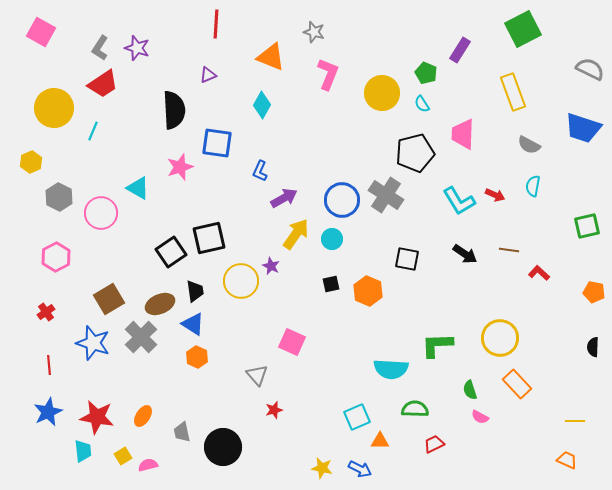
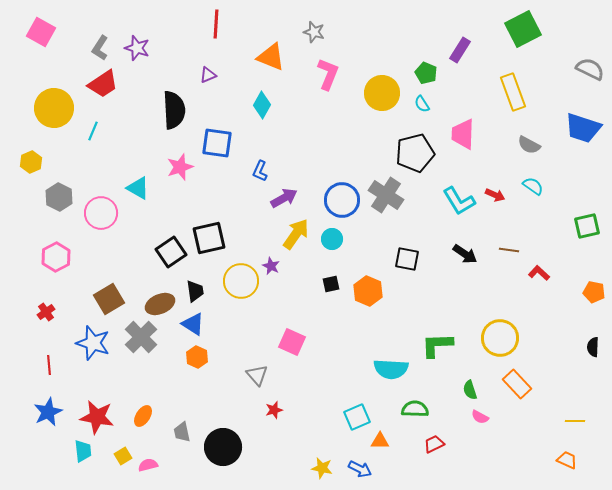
cyan semicircle at (533, 186): rotated 115 degrees clockwise
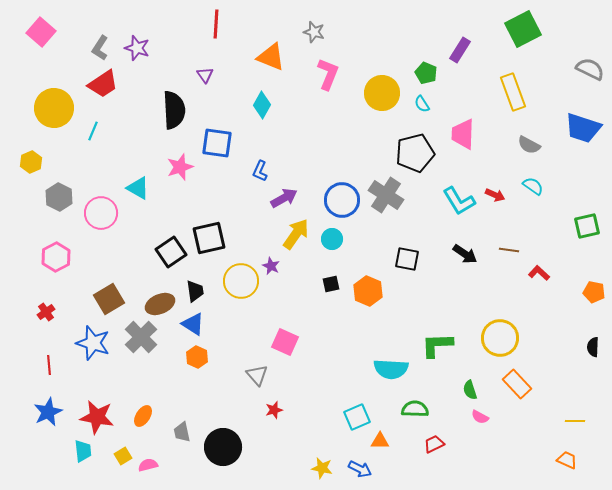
pink square at (41, 32): rotated 12 degrees clockwise
purple triangle at (208, 75): moved 3 px left; rotated 42 degrees counterclockwise
pink square at (292, 342): moved 7 px left
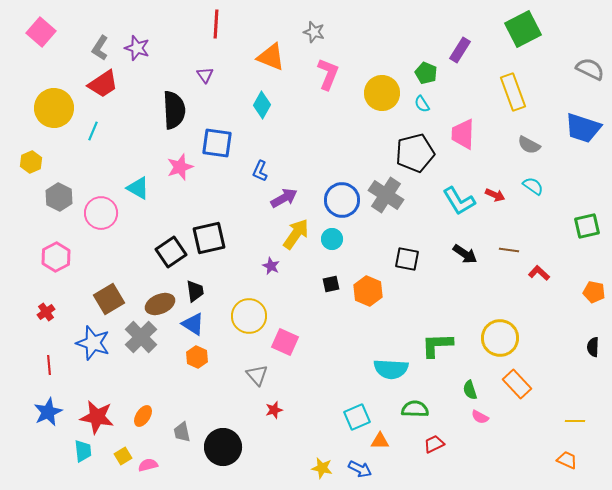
yellow circle at (241, 281): moved 8 px right, 35 px down
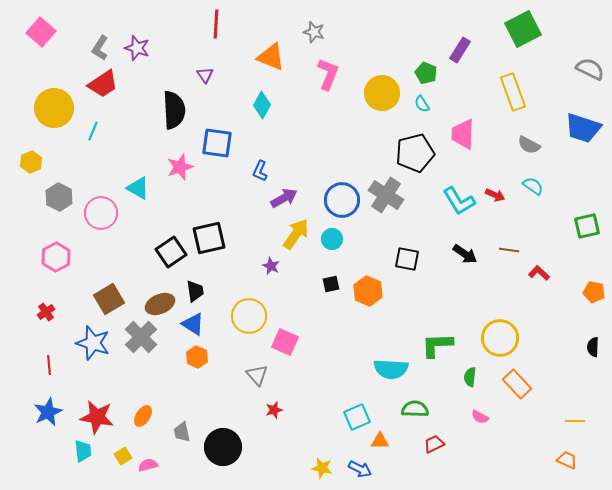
green semicircle at (470, 390): moved 13 px up; rotated 24 degrees clockwise
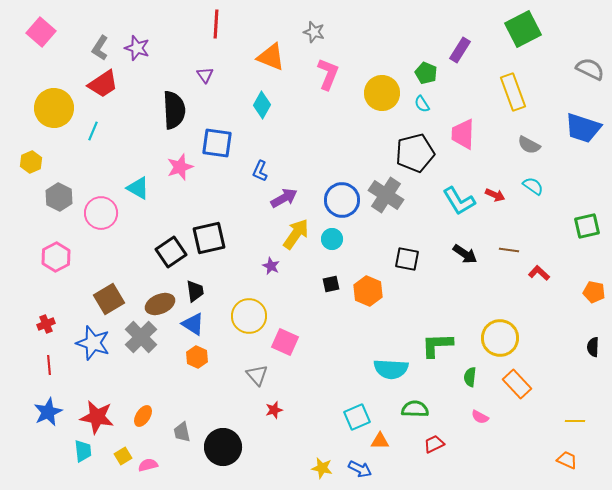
red cross at (46, 312): moved 12 px down; rotated 12 degrees clockwise
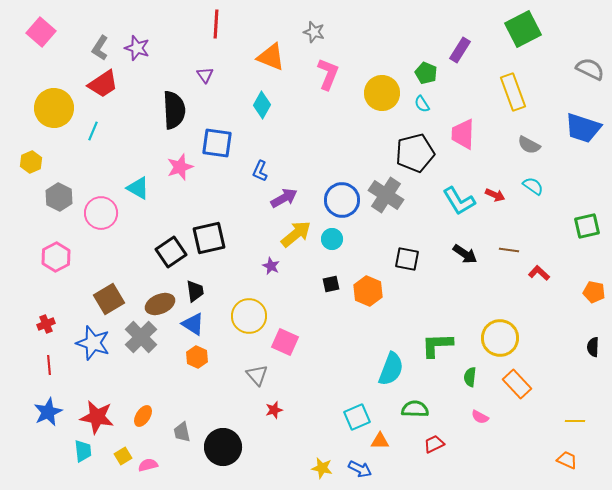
yellow arrow at (296, 234): rotated 16 degrees clockwise
cyan semicircle at (391, 369): rotated 72 degrees counterclockwise
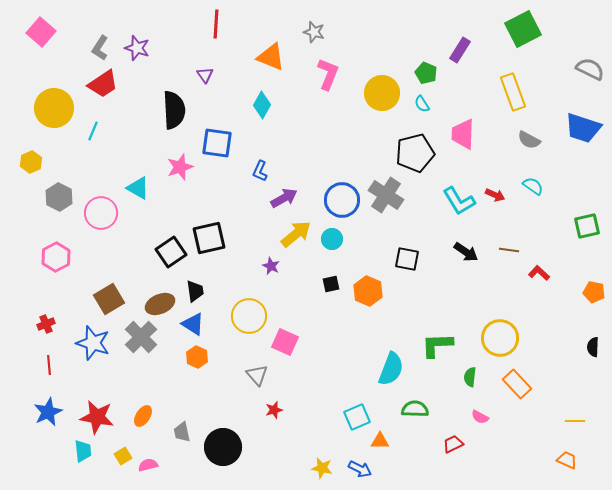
gray semicircle at (529, 145): moved 5 px up
black arrow at (465, 254): moved 1 px right, 2 px up
red trapezoid at (434, 444): moved 19 px right
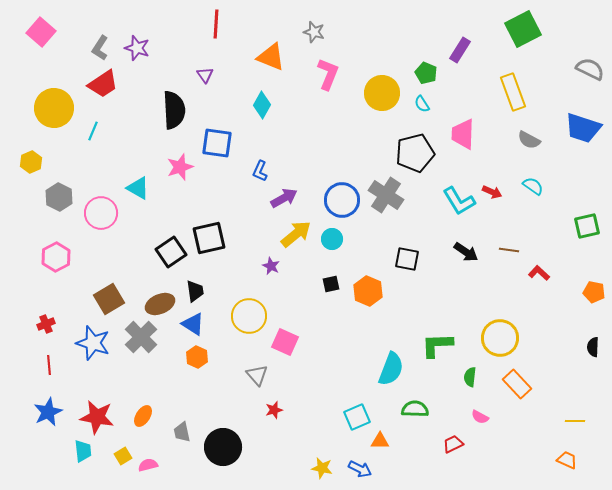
red arrow at (495, 195): moved 3 px left, 3 px up
